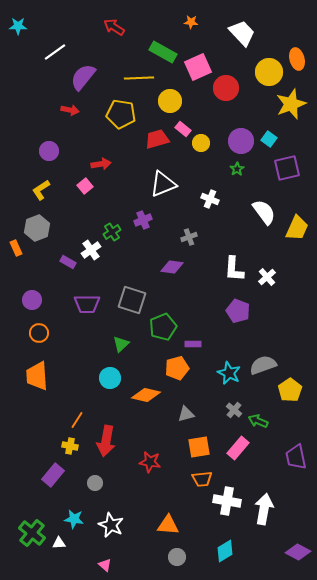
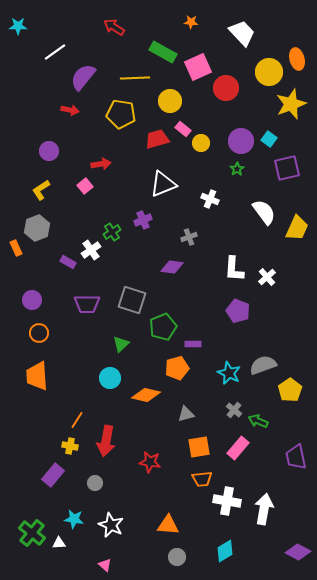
yellow line at (139, 78): moved 4 px left
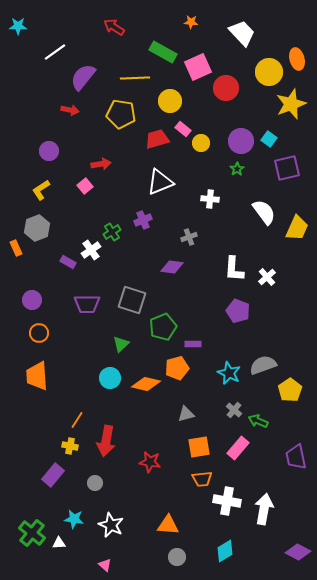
white triangle at (163, 184): moved 3 px left, 2 px up
white cross at (210, 199): rotated 18 degrees counterclockwise
orange diamond at (146, 395): moved 11 px up
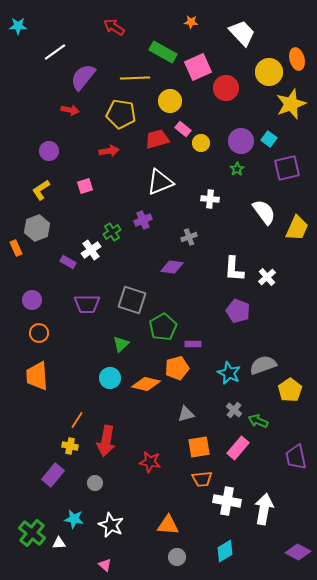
red arrow at (101, 164): moved 8 px right, 13 px up
pink square at (85, 186): rotated 21 degrees clockwise
green pentagon at (163, 327): rotated 8 degrees counterclockwise
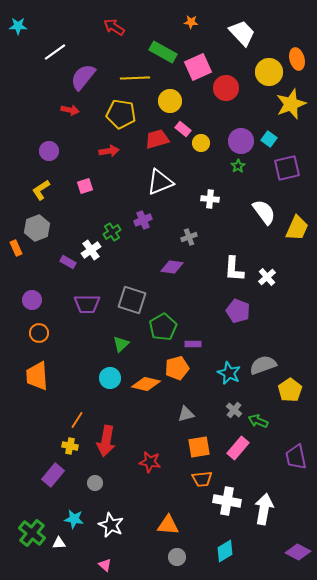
green star at (237, 169): moved 1 px right, 3 px up
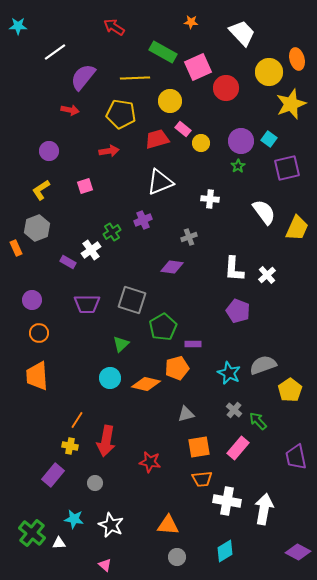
white cross at (267, 277): moved 2 px up
green arrow at (258, 421): rotated 24 degrees clockwise
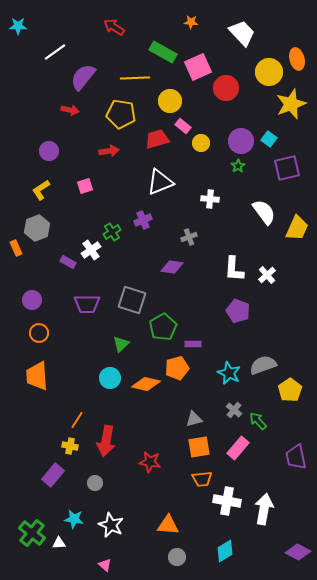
pink rectangle at (183, 129): moved 3 px up
gray triangle at (186, 414): moved 8 px right, 5 px down
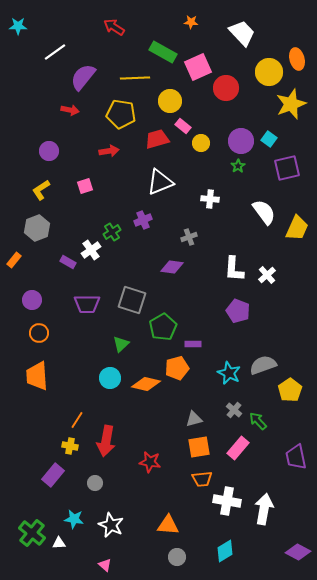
orange rectangle at (16, 248): moved 2 px left, 12 px down; rotated 63 degrees clockwise
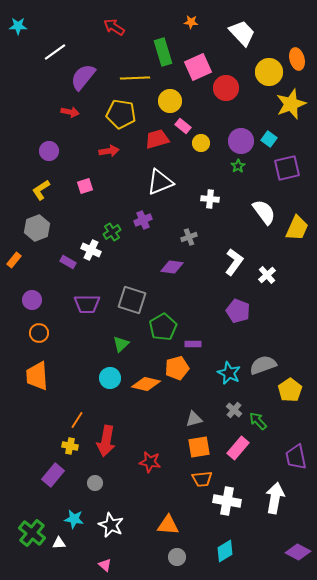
green rectangle at (163, 52): rotated 44 degrees clockwise
red arrow at (70, 110): moved 2 px down
white cross at (91, 250): rotated 30 degrees counterclockwise
white L-shape at (234, 269): moved 7 px up; rotated 148 degrees counterclockwise
white arrow at (264, 509): moved 11 px right, 11 px up
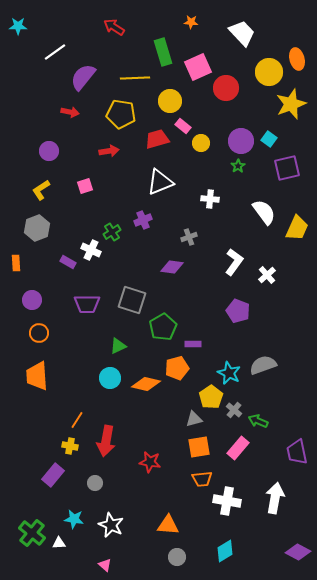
orange rectangle at (14, 260): moved 2 px right, 3 px down; rotated 42 degrees counterclockwise
green triangle at (121, 344): moved 3 px left, 2 px down; rotated 18 degrees clockwise
yellow pentagon at (290, 390): moved 79 px left, 7 px down
green arrow at (258, 421): rotated 24 degrees counterclockwise
purple trapezoid at (296, 457): moved 1 px right, 5 px up
